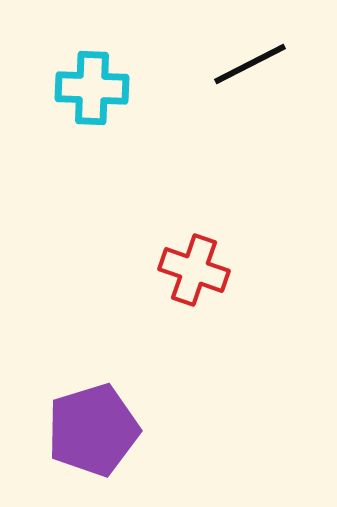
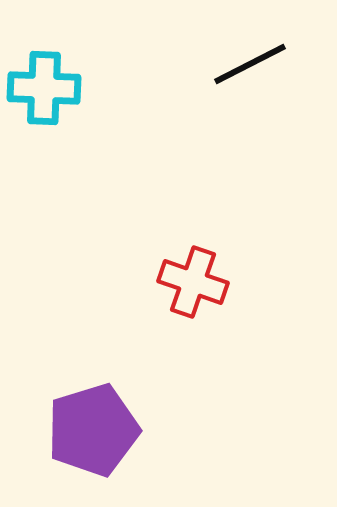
cyan cross: moved 48 px left
red cross: moved 1 px left, 12 px down
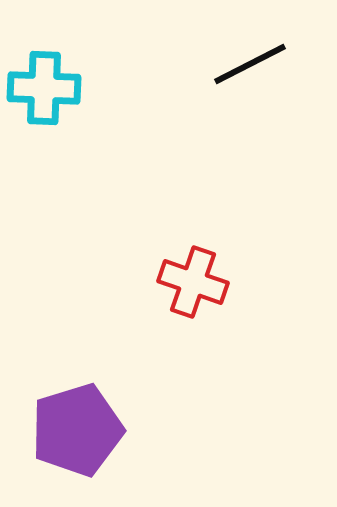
purple pentagon: moved 16 px left
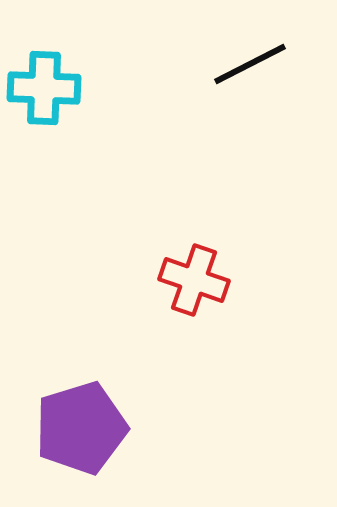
red cross: moved 1 px right, 2 px up
purple pentagon: moved 4 px right, 2 px up
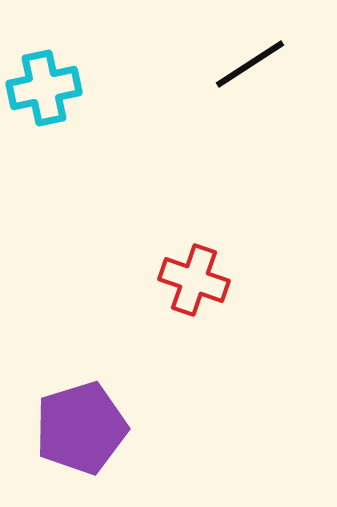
black line: rotated 6 degrees counterclockwise
cyan cross: rotated 14 degrees counterclockwise
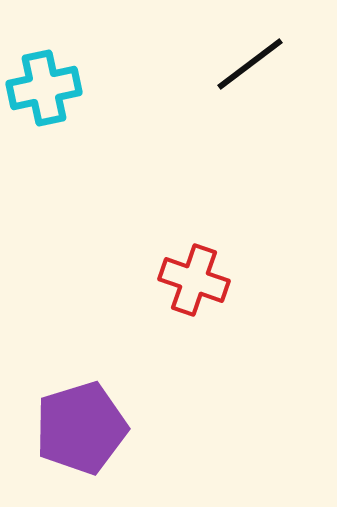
black line: rotated 4 degrees counterclockwise
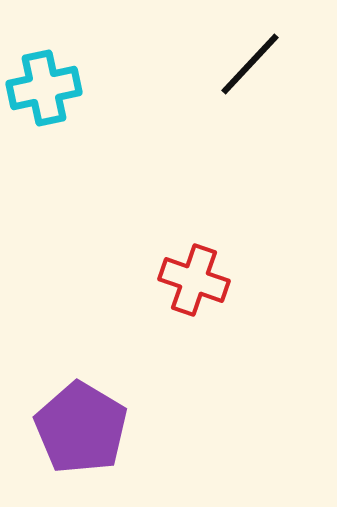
black line: rotated 10 degrees counterclockwise
purple pentagon: rotated 24 degrees counterclockwise
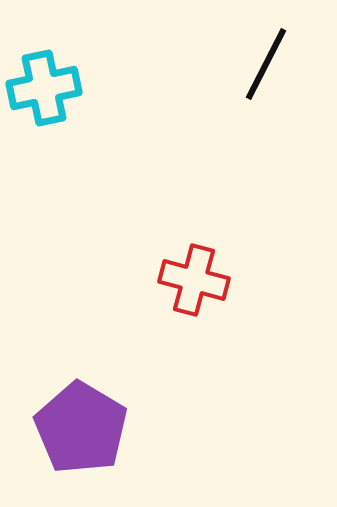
black line: moved 16 px right; rotated 16 degrees counterclockwise
red cross: rotated 4 degrees counterclockwise
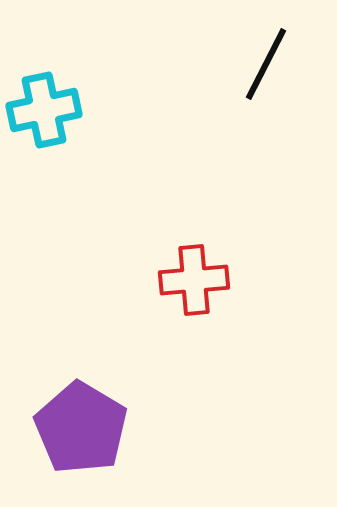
cyan cross: moved 22 px down
red cross: rotated 20 degrees counterclockwise
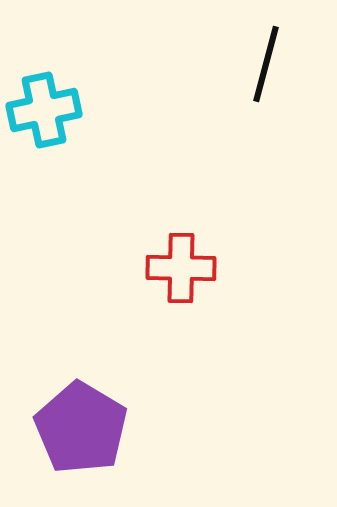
black line: rotated 12 degrees counterclockwise
red cross: moved 13 px left, 12 px up; rotated 6 degrees clockwise
